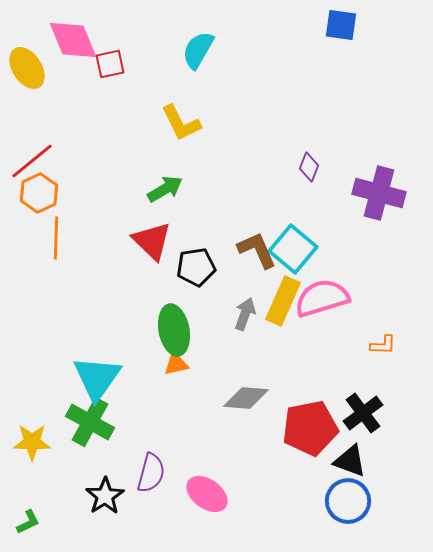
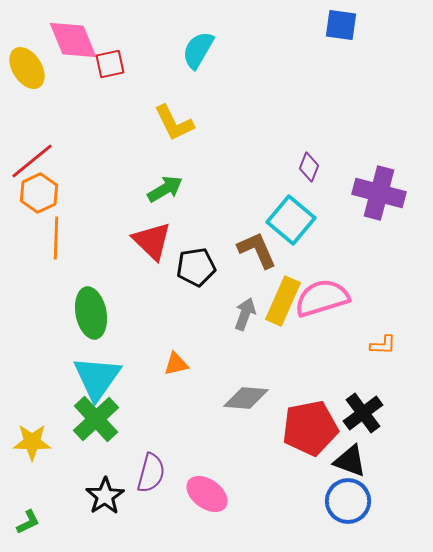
yellow L-shape: moved 7 px left
cyan square: moved 2 px left, 29 px up
green ellipse: moved 83 px left, 17 px up
green cross: moved 6 px right, 3 px up; rotated 18 degrees clockwise
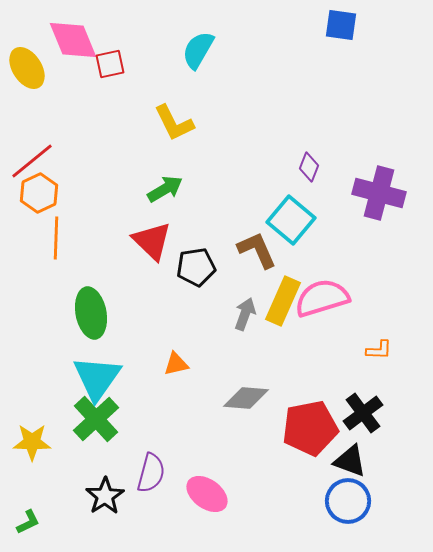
orange L-shape: moved 4 px left, 5 px down
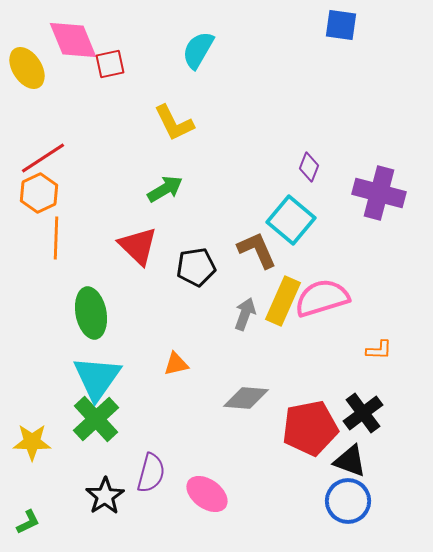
red line: moved 11 px right, 3 px up; rotated 6 degrees clockwise
red triangle: moved 14 px left, 5 px down
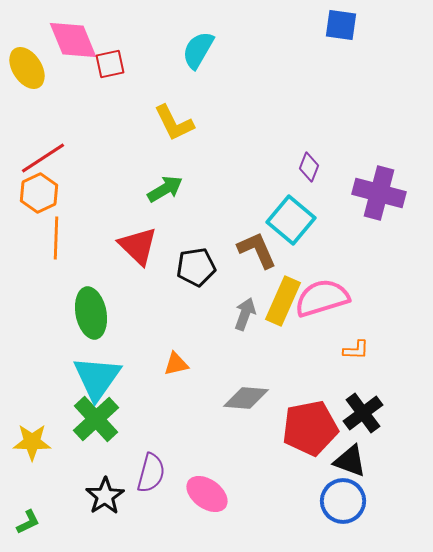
orange L-shape: moved 23 px left
blue circle: moved 5 px left
